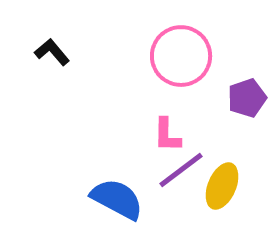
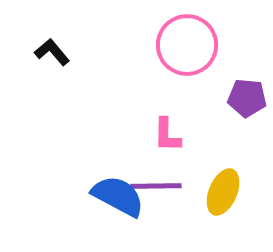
pink circle: moved 6 px right, 11 px up
purple pentagon: rotated 24 degrees clockwise
purple line: moved 25 px left, 16 px down; rotated 36 degrees clockwise
yellow ellipse: moved 1 px right, 6 px down
blue semicircle: moved 1 px right, 3 px up
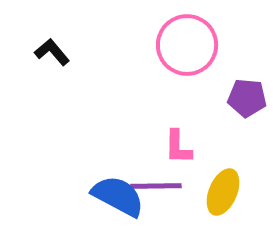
pink L-shape: moved 11 px right, 12 px down
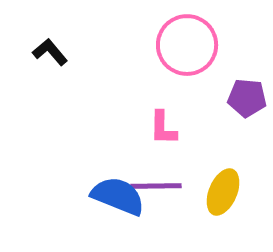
black L-shape: moved 2 px left
pink L-shape: moved 15 px left, 19 px up
blue semicircle: rotated 6 degrees counterclockwise
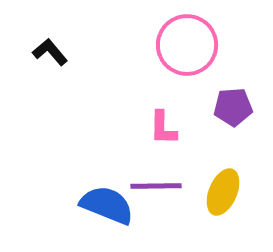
purple pentagon: moved 14 px left, 9 px down; rotated 9 degrees counterclockwise
blue semicircle: moved 11 px left, 9 px down
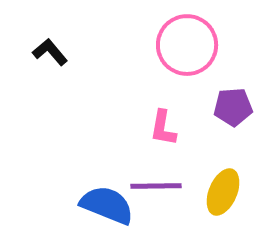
pink L-shape: rotated 9 degrees clockwise
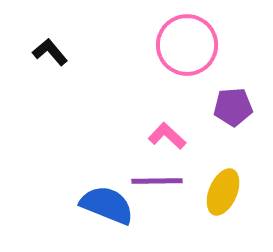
pink L-shape: moved 4 px right, 8 px down; rotated 123 degrees clockwise
purple line: moved 1 px right, 5 px up
